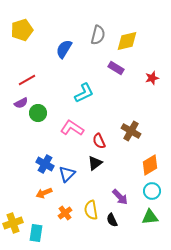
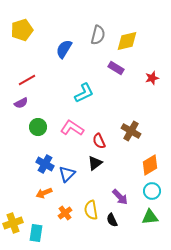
green circle: moved 14 px down
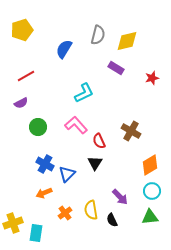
red line: moved 1 px left, 4 px up
pink L-shape: moved 4 px right, 3 px up; rotated 15 degrees clockwise
black triangle: rotated 21 degrees counterclockwise
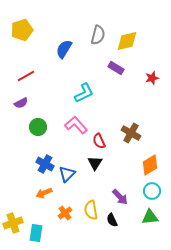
brown cross: moved 2 px down
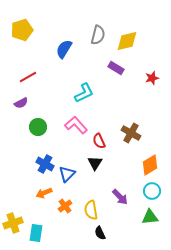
red line: moved 2 px right, 1 px down
orange cross: moved 7 px up
black semicircle: moved 12 px left, 13 px down
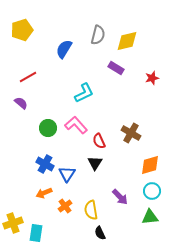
purple semicircle: rotated 112 degrees counterclockwise
green circle: moved 10 px right, 1 px down
orange diamond: rotated 15 degrees clockwise
blue triangle: rotated 12 degrees counterclockwise
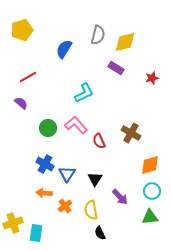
yellow diamond: moved 2 px left, 1 px down
black triangle: moved 16 px down
orange arrow: rotated 28 degrees clockwise
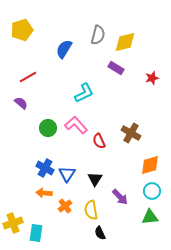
blue cross: moved 4 px down
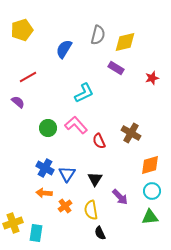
purple semicircle: moved 3 px left, 1 px up
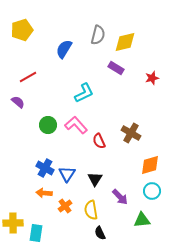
green circle: moved 3 px up
green triangle: moved 8 px left, 3 px down
yellow cross: rotated 18 degrees clockwise
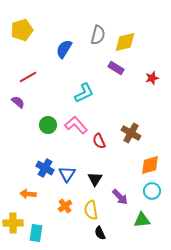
orange arrow: moved 16 px left, 1 px down
